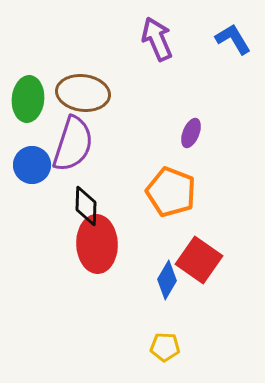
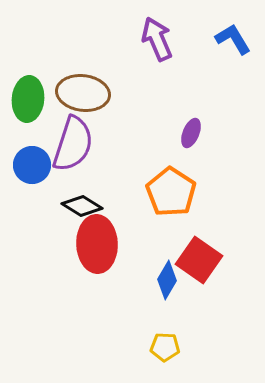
orange pentagon: rotated 12 degrees clockwise
black diamond: moved 4 px left; rotated 60 degrees counterclockwise
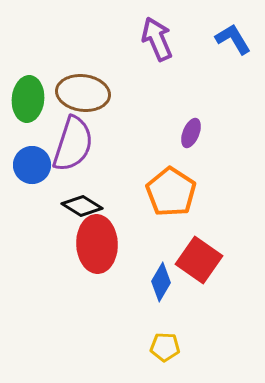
blue diamond: moved 6 px left, 2 px down
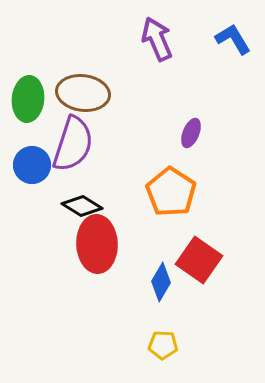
yellow pentagon: moved 2 px left, 2 px up
